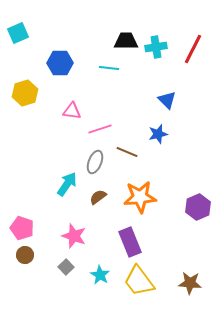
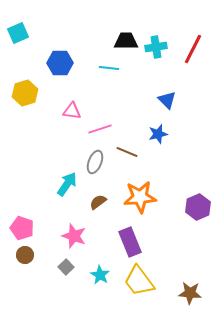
brown semicircle: moved 5 px down
brown star: moved 10 px down
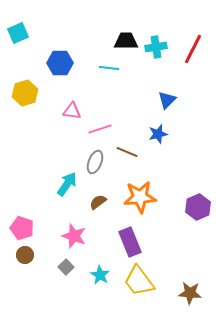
blue triangle: rotated 30 degrees clockwise
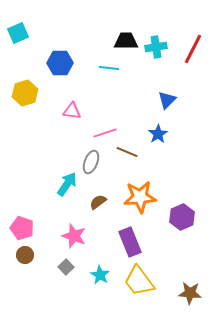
pink line: moved 5 px right, 4 px down
blue star: rotated 18 degrees counterclockwise
gray ellipse: moved 4 px left
purple hexagon: moved 16 px left, 10 px down
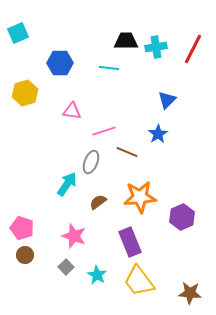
pink line: moved 1 px left, 2 px up
cyan star: moved 3 px left
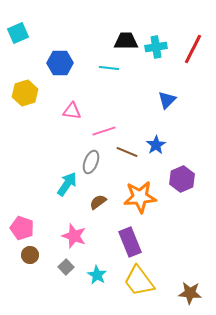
blue star: moved 2 px left, 11 px down
purple hexagon: moved 38 px up
brown circle: moved 5 px right
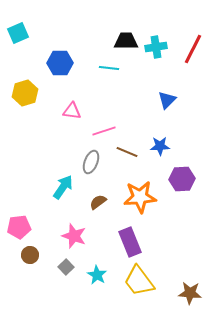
blue star: moved 4 px right, 1 px down; rotated 30 degrees clockwise
purple hexagon: rotated 20 degrees clockwise
cyan arrow: moved 4 px left, 3 px down
pink pentagon: moved 3 px left, 1 px up; rotated 25 degrees counterclockwise
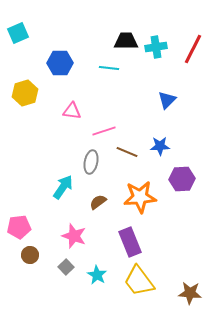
gray ellipse: rotated 10 degrees counterclockwise
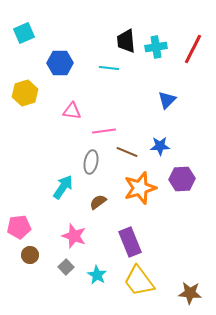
cyan square: moved 6 px right
black trapezoid: rotated 95 degrees counterclockwise
pink line: rotated 10 degrees clockwise
orange star: moved 9 px up; rotated 12 degrees counterclockwise
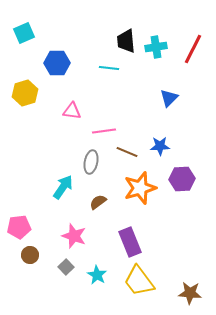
blue hexagon: moved 3 px left
blue triangle: moved 2 px right, 2 px up
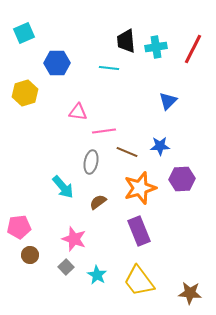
blue triangle: moved 1 px left, 3 px down
pink triangle: moved 6 px right, 1 px down
cyan arrow: rotated 105 degrees clockwise
pink star: moved 3 px down
purple rectangle: moved 9 px right, 11 px up
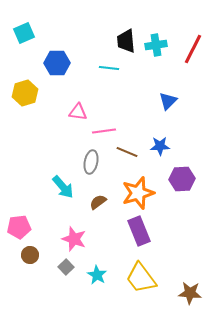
cyan cross: moved 2 px up
orange star: moved 2 px left, 5 px down
yellow trapezoid: moved 2 px right, 3 px up
